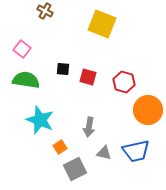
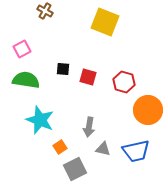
yellow square: moved 3 px right, 2 px up
pink square: rotated 24 degrees clockwise
gray triangle: moved 1 px left, 4 px up
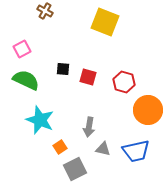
green semicircle: rotated 16 degrees clockwise
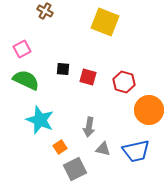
orange circle: moved 1 px right
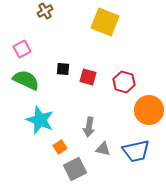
brown cross: rotated 28 degrees clockwise
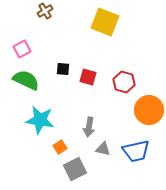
cyan star: rotated 12 degrees counterclockwise
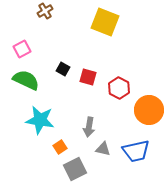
black square: rotated 24 degrees clockwise
red hexagon: moved 5 px left, 6 px down; rotated 10 degrees clockwise
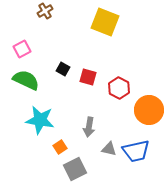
gray triangle: moved 6 px right
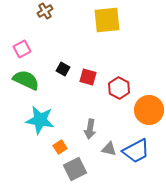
yellow square: moved 2 px right, 2 px up; rotated 28 degrees counterclockwise
gray arrow: moved 1 px right, 2 px down
blue trapezoid: rotated 16 degrees counterclockwise
